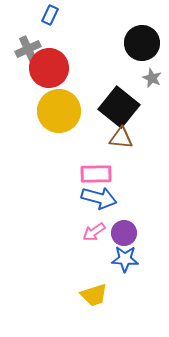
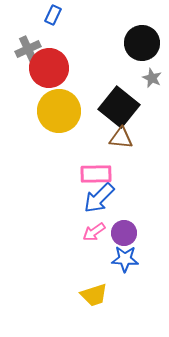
blue rectangle: moved 3 px right
blue arrow: rotated 120 degrees clockwise
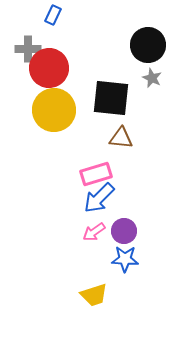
black circle: moved 6 px right, 2 px down
gray cross: rotated 25 degrees clockwise
black square: moved 8 px left, 9 px up; rotated 33 degrees counterclockwise
yellow circle: moved 5 px left, 1 px up
pink rectangle: rotated 16 degrees counterclockwise
purple circle: moved 2 px up
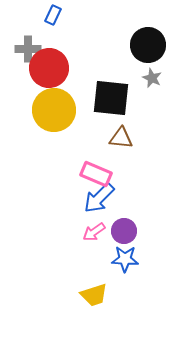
pink rectangle: rotated 40 degrees clockwise
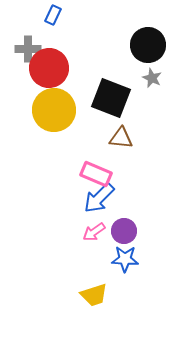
black square: rotated 15 degrees clockwise
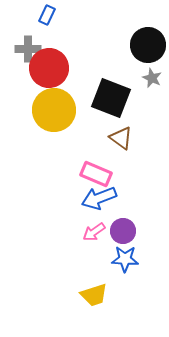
blue rectangle: moved 6 px left
brown triangle: rotated 30 degrees clockwise
blue arrow: rotated 24 degrees clockwise
purple circle: moved 1 px left
